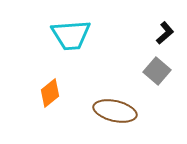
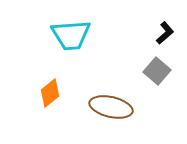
brown ellipse: moved 4 px left, 4 px up
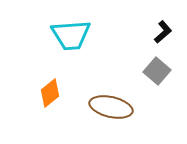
black L-shape: moved 2 px left, 1 px up
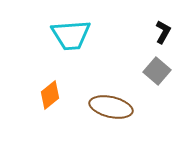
black L-shape: rotated 20 degrees counterclockwise
orange diamond: moved 2 px down
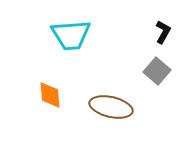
orange diamond: rotated 56 degrees counterclockwise
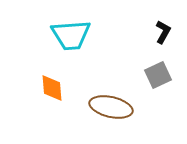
gray square: moved 1 px right, 4 px down; rotated 24 degrees clockwise
orange diamond: moved 2 px right, 7 px up
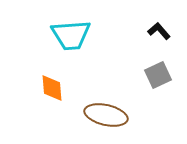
black L-shape: moved 4 px left, 1 px up; rotated 70 degrees counterclockwise
brown ellipse: moved 5 px left, 8 px down
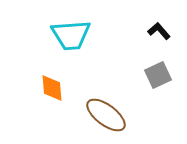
brown ellipse: rotated 24 degrees clockwise
